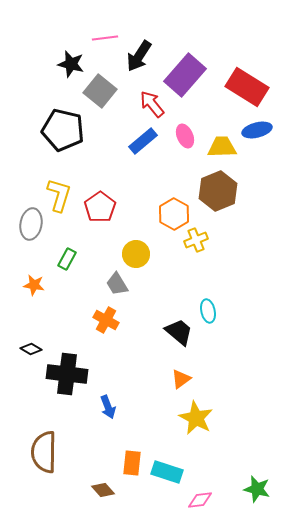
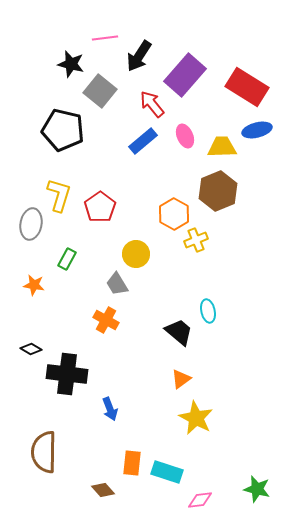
blue arrow: moved 2 px right, 2 px down
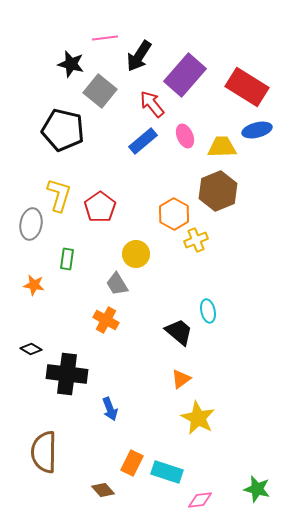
green rectangle: rotated 20 degrees counterclockwise
yellow star: moved 2 px right
orange rectangle: rotated 20 degrees clockwise
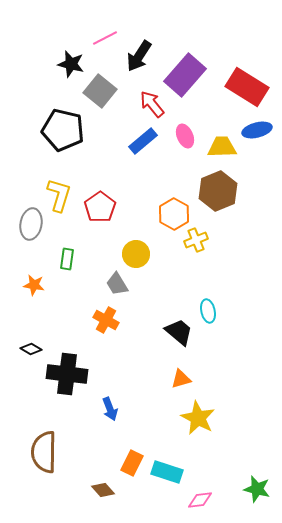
pink line: rotated 20 degrees counterclockwise
orange triangle: rotated 20 degrees clockwise
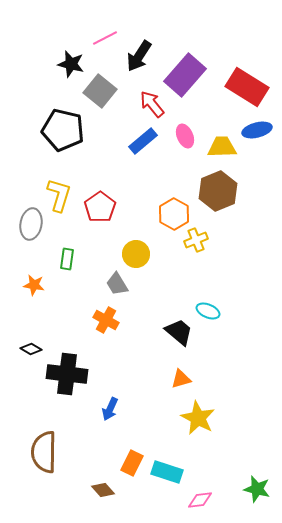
cyan ellipse: rotated 55 degrees counterclockwise
blue arrow: rotated 45 degrees clockwise
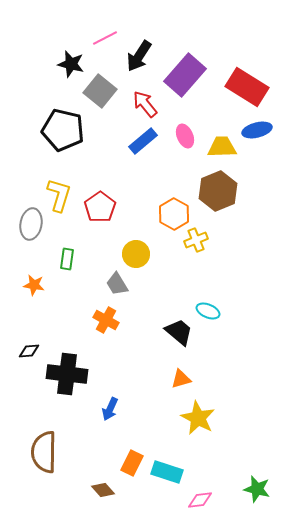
red arrow: moved 7 px left
black diamond: moved 2 px left, 2 px down; rotated 35 degrees counterclockwise
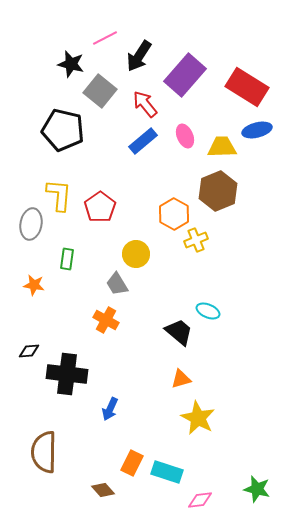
yellow L-shape: rotated 12 degrees counterclockwise
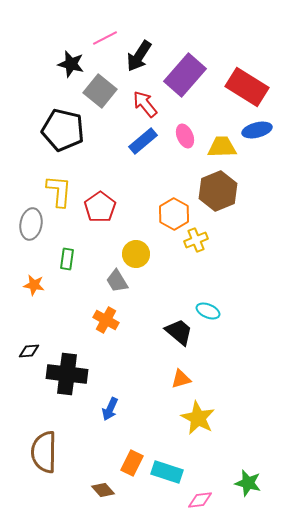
yellow L-shape: moved 4 px up
gray trapezoid: moved 3 px up
green star: moved 9 px left, 6 px up
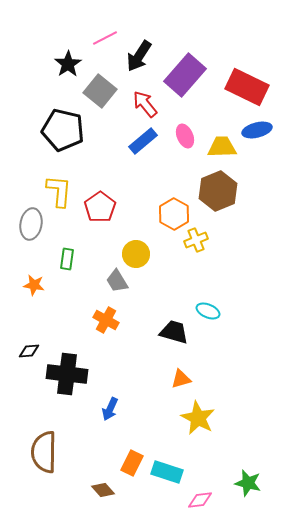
black star: moved 3 px left; rotated 24 degrees clockwise
red rectangle: rotated 6 degrees counterclockwise
black trapezoid: moved 5 px left; rotated 24 degrees counterclockwise
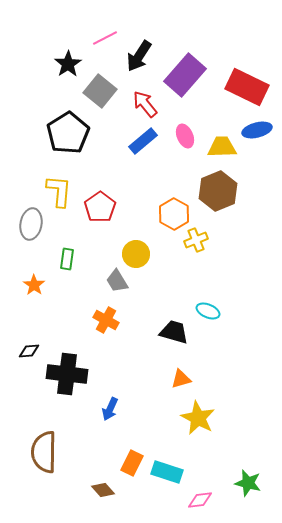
black pentagon: moved 5 px right, 3 px down; rotated 27 degrees clockwise
orange star: rotated 25 degrees clockwise
